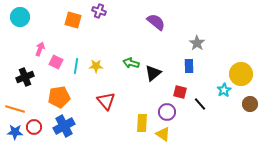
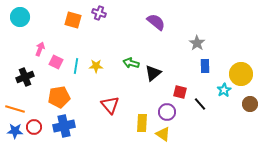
purple cross: moved 2 px down
blue rectangle: moved 16 px right
red triangle: moved 4 px right, 4 px down
blue cross: rotated 15 degrees clockwise
blue star: moved 1 px up
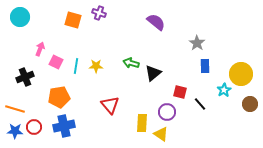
yellow triangle: moved 2 px left
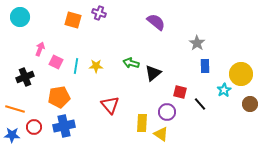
blue star: moved 3 px left, 4 px down
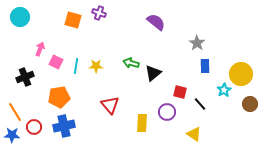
orange line: moved 3 px down; rotated 42 degrees clockwise
yellow triangle: moved 33 px right
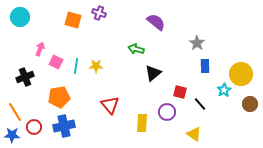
green arrow: moved 5 px right, 14 px up
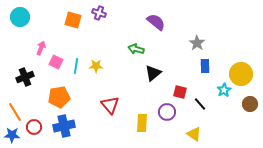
pink arrow: moved 1 px right, 1 px up
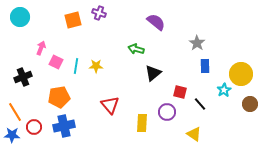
orange square: rotated 30 degrees counterclockwise
black cross: moved 2 px left
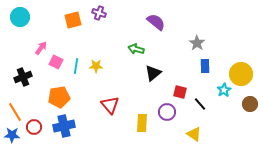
pink arrow: rotated 16 degrees clockwise
